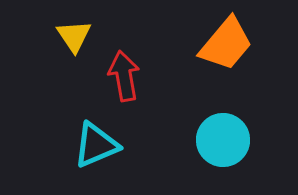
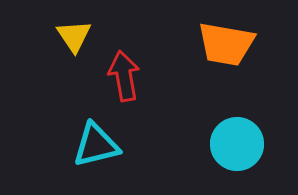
orange trapezoid: rotated 60 degrees clockwise
cyan circle: moved 14 px right, 4 px down
cyan triangle: rotated 9 degrees clockwise
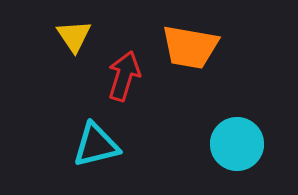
orange trapezoid: moved 36 px left, 3 px down
red arrow: rotated 27 degrees clockwise
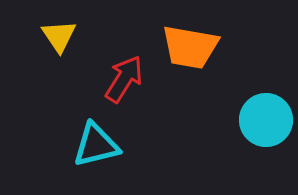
yellow triangle: moved 15 px left
red arrow: moved 3 px down; rotated 15 degrees clockwise
cyan circle: moved 29 px right, 24 px up
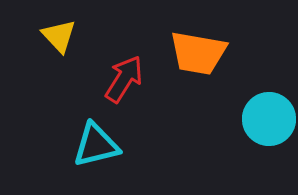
yellow triangle: rotated 9 degrees counterclockwise
orange trapezoid: moved 8 px right, 6 px down
cyan circle: moved 3 px right, 1 px up
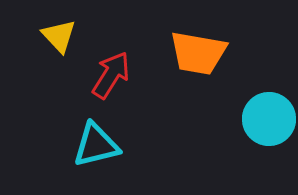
red arrow: moved 13 px left, 4 px up
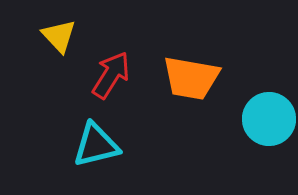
orange trapezoid: moved 7 px left, 25 px down
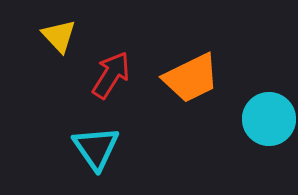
orange trapezoid: rotated 36 degrees counterclockwise
cyan triangle: moved 3 px down; rotated 51 degrees counterclockwise
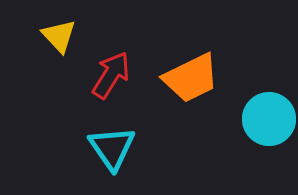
cyan triangle: moved 16 px right
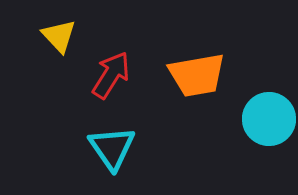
orange trapezoid: moved 6 px right, 3 px up; rotated 16 degrees clockwise
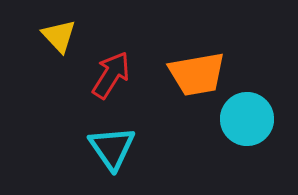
orange trapezoid: moved 1 px up
cyan circle: moved 22 px left
